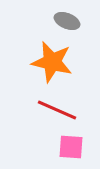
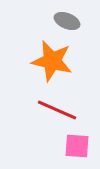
orange star: moved 1 px up
pink square: moved 6 px right, 1 px up
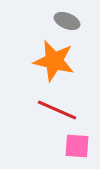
orange star: moved 2 px right
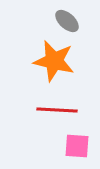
gray ellipse: rotated 20 degrees clockwise
red line: rotated 21 degrees counterclockwise
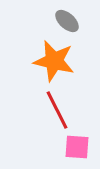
red line: rotated 60 degrees clockwise
pink square: moved 1 px down
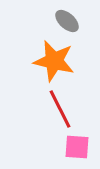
red line: moved 3 px right, 1 px up
